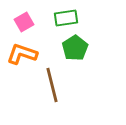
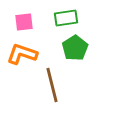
pink square: rotated 24 degrees clockwise
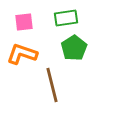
green pentagon: moved 1 px left
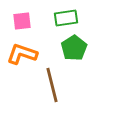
pink square: moved 2 px left, 1 px up
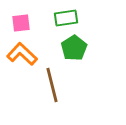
pink square: moved 1 px left, 2 px down
orange L-shape: rotated 24 degrees clockwise
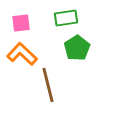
green pentagon: moved 3 px right
brown line: moved 4 px left
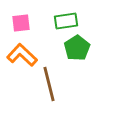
green rectangle: moved 3 px down
orange L-shape: moved 1 px down
brown line: moved 1 px right, 1 px up
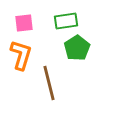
pink square: moved 3 px right
orange L-shape: moved 1 px left; rotated 64 degrees clockwise
brown line: moved 1 px up
